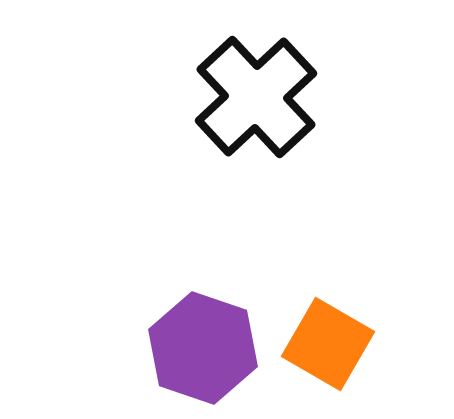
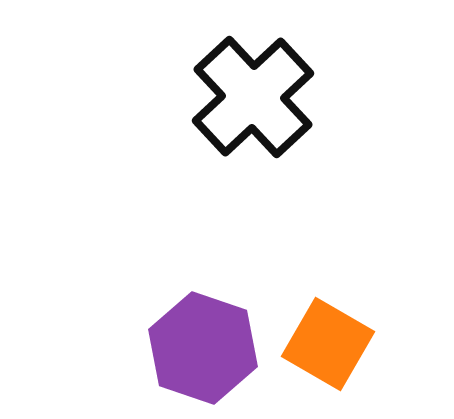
black cross: moved 3 px left
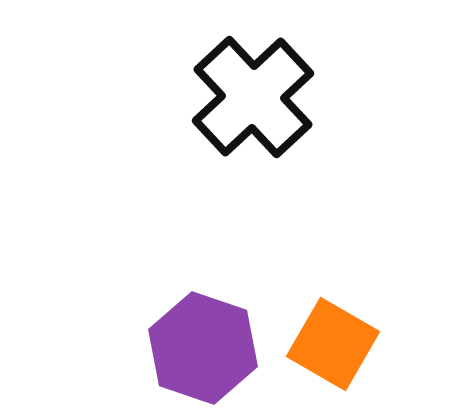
orange square: moved 5 px right
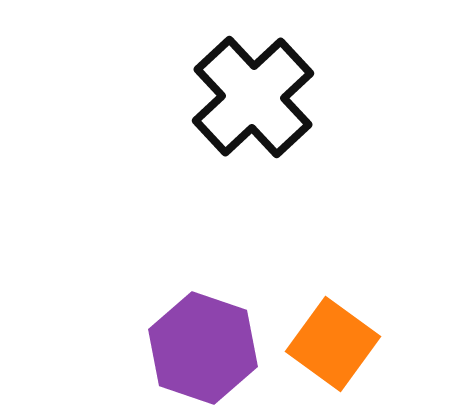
orange square: rotated 6 degrees clockwise
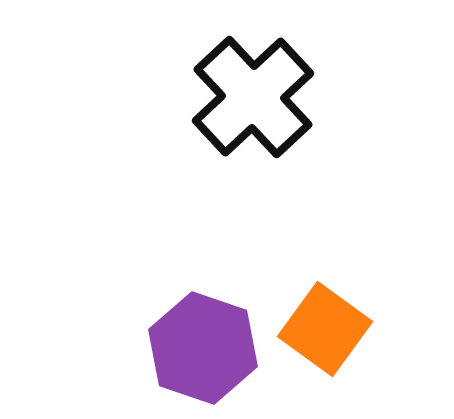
orange square: moved 8 px left, 15 px up
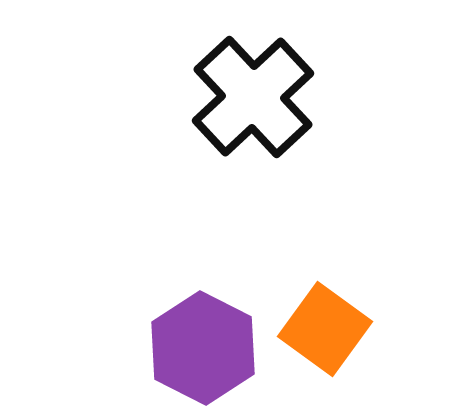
purple hexagon: rotated 8 degrees clockwise
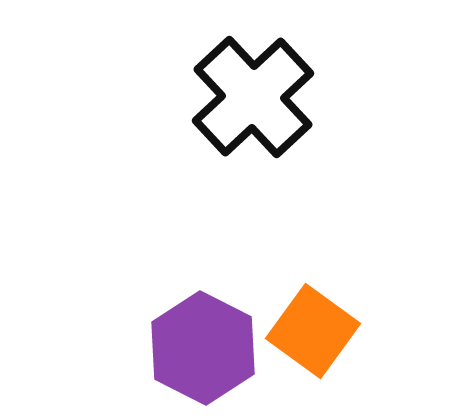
orange square: moved 12 px left, 2 px down
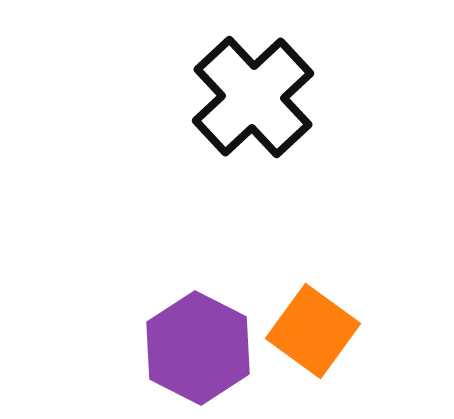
purple hexagon: moved 5 px left
